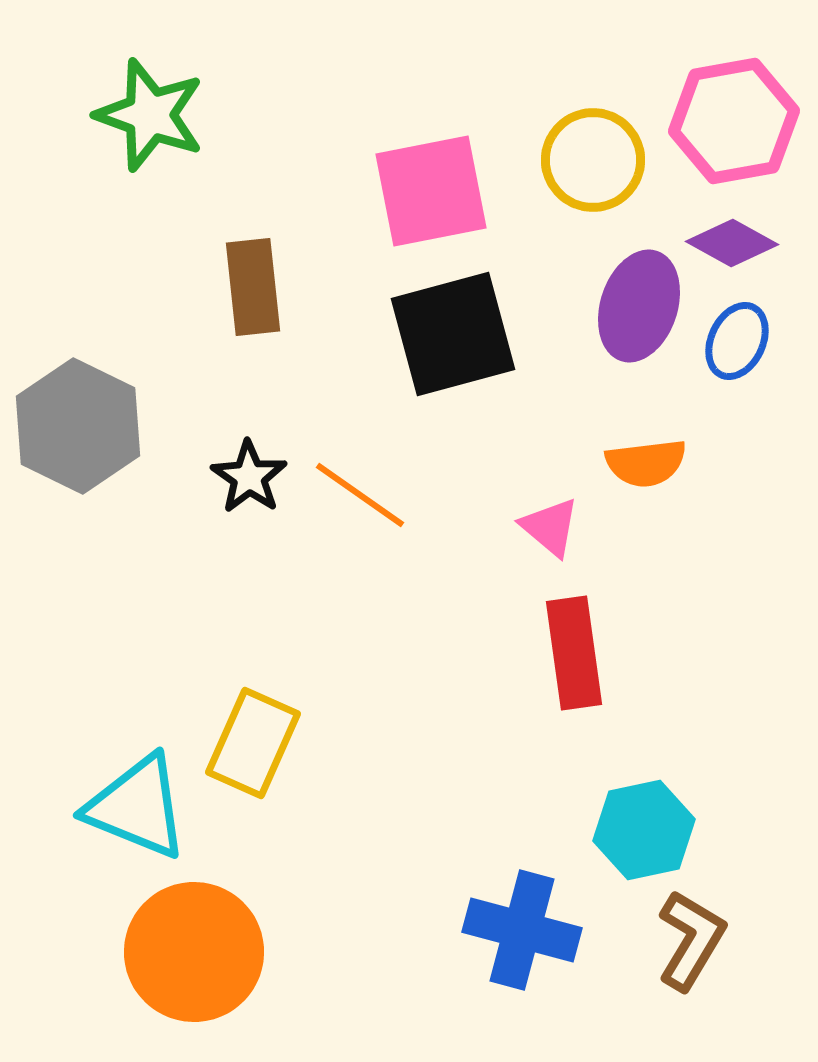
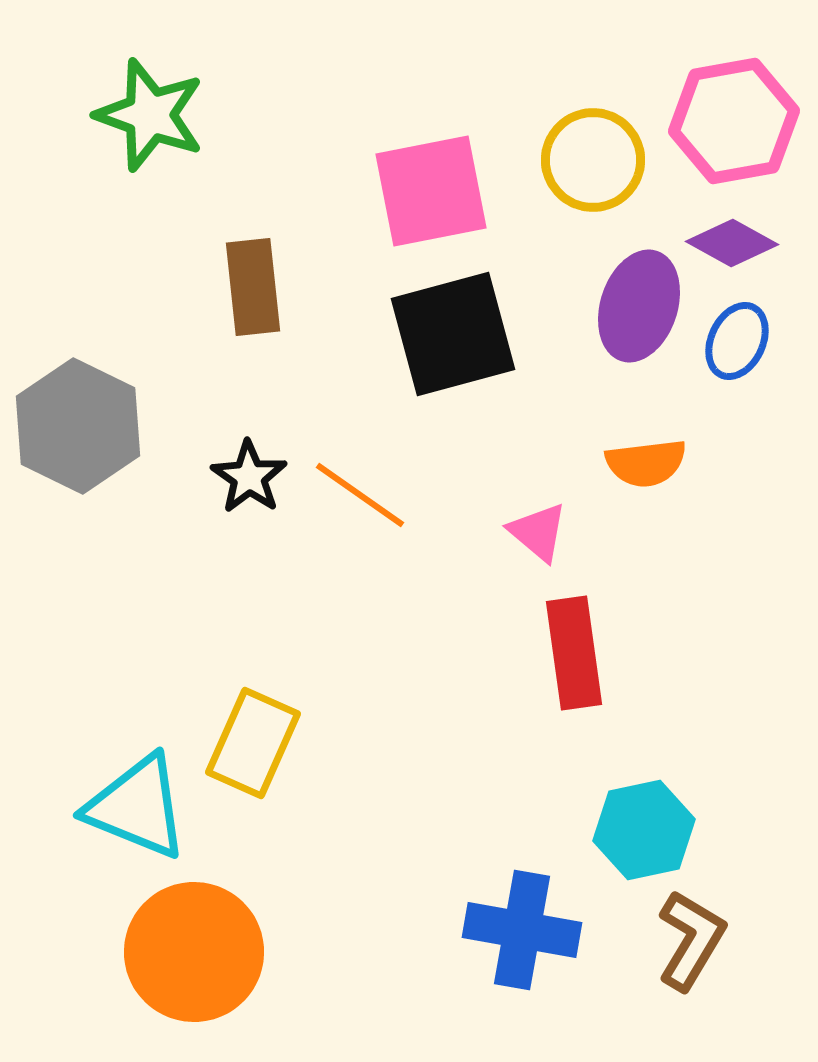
pink triangle: moved 12 px left, 5 px down
blue cross: rotated 5 degrees counterclockwise
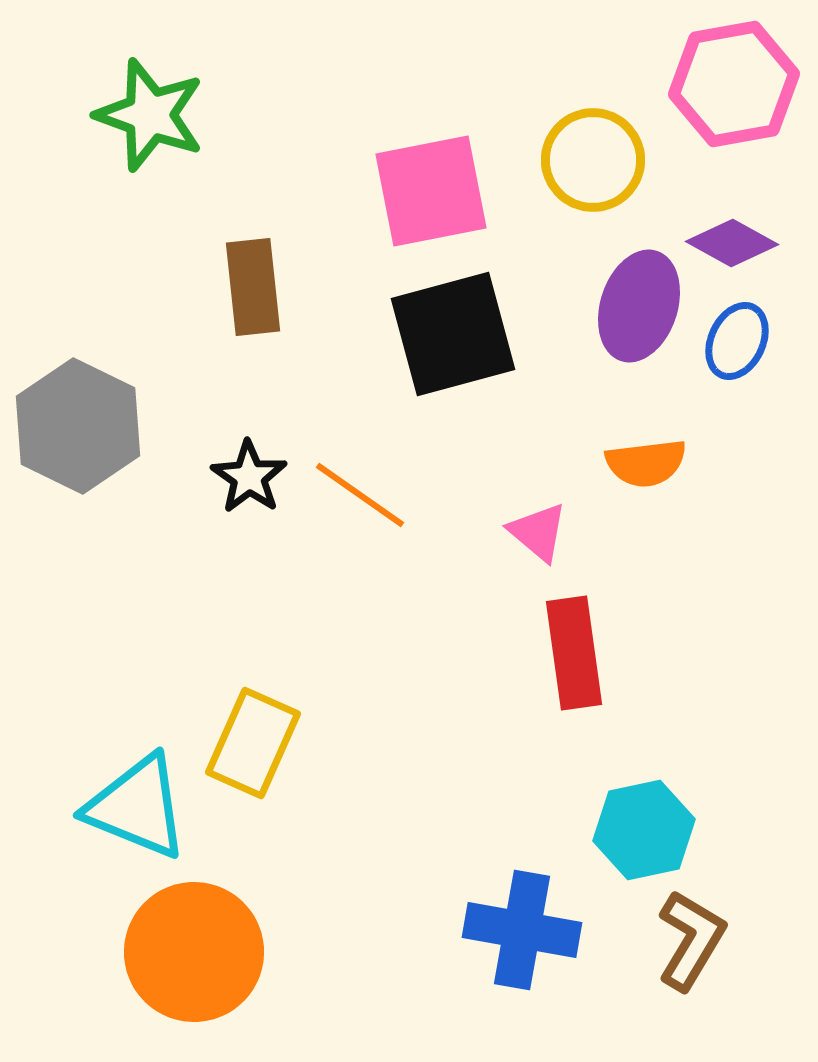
pink hexagon: moved 37 px up
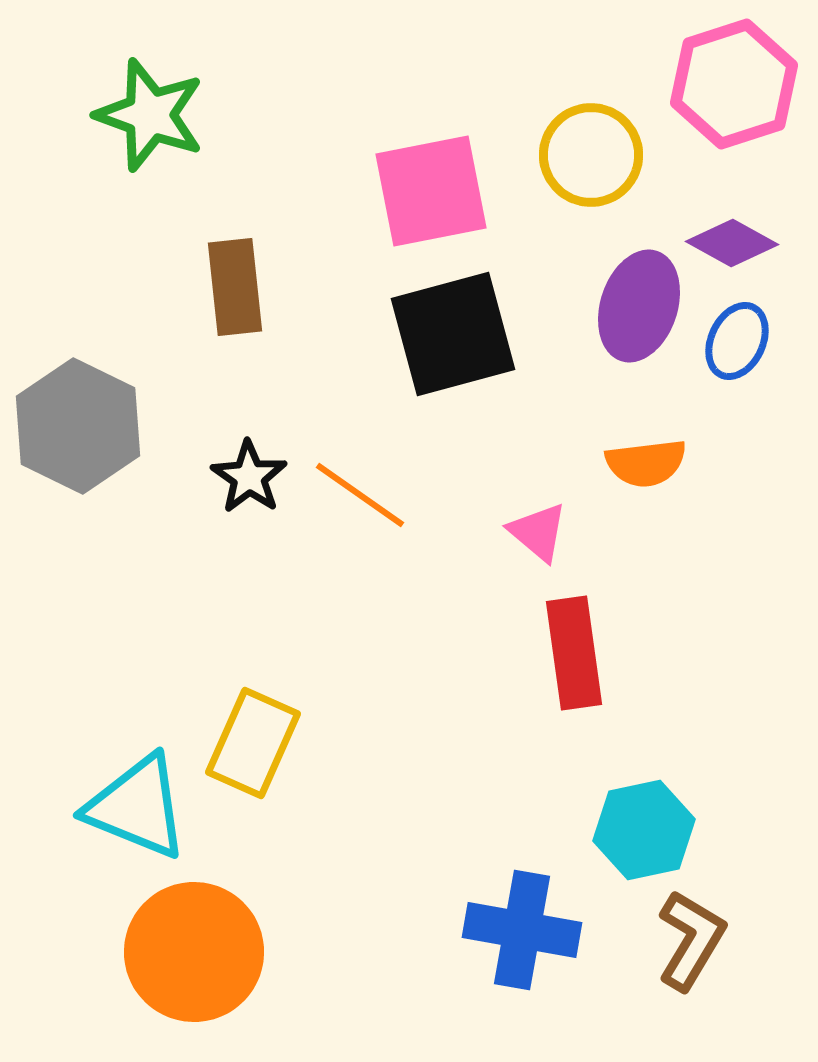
pink hexagon: rotated 8 degrees counterclockwise
yellow circle: moved 2 px left, 5 px up
brown rectangle: moved 18 px left
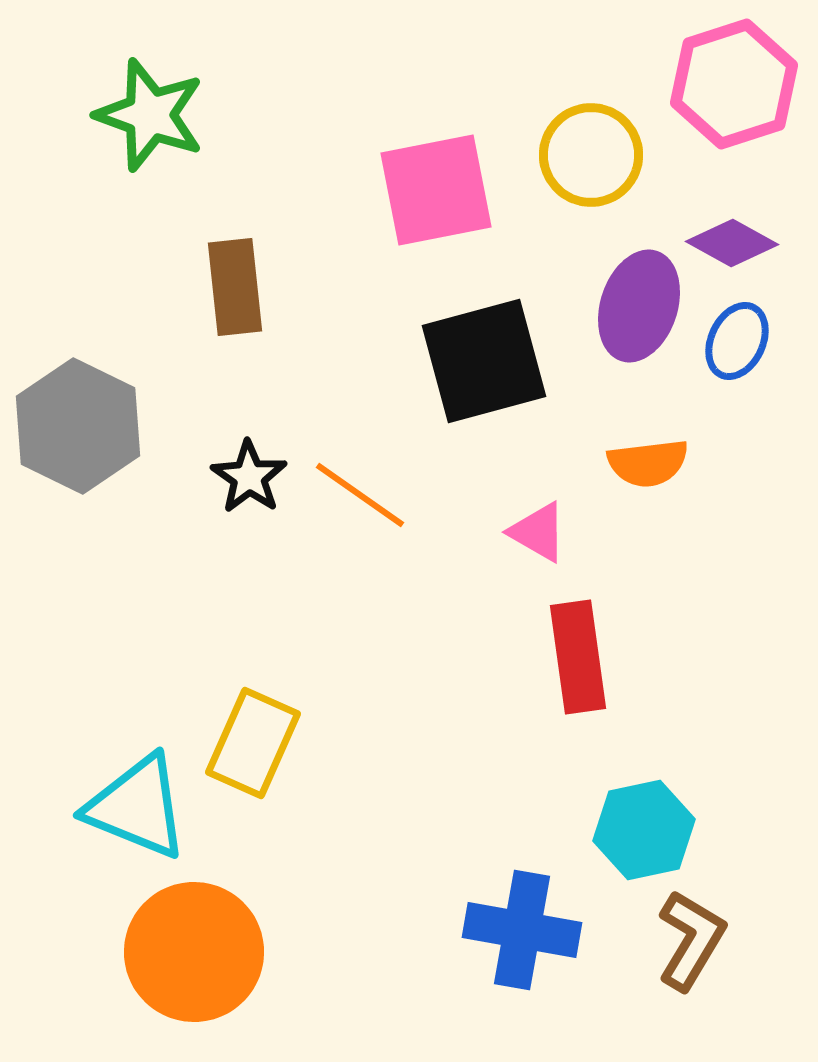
pink square: moved 5 px right, 1 px up
black square: moved 31 px right, 27 px down
orange semicircle: moved 2 px right
pink triangle: rotated 10 degrees counterclockwise
red rectangle: moved 4 px right, 4 px down
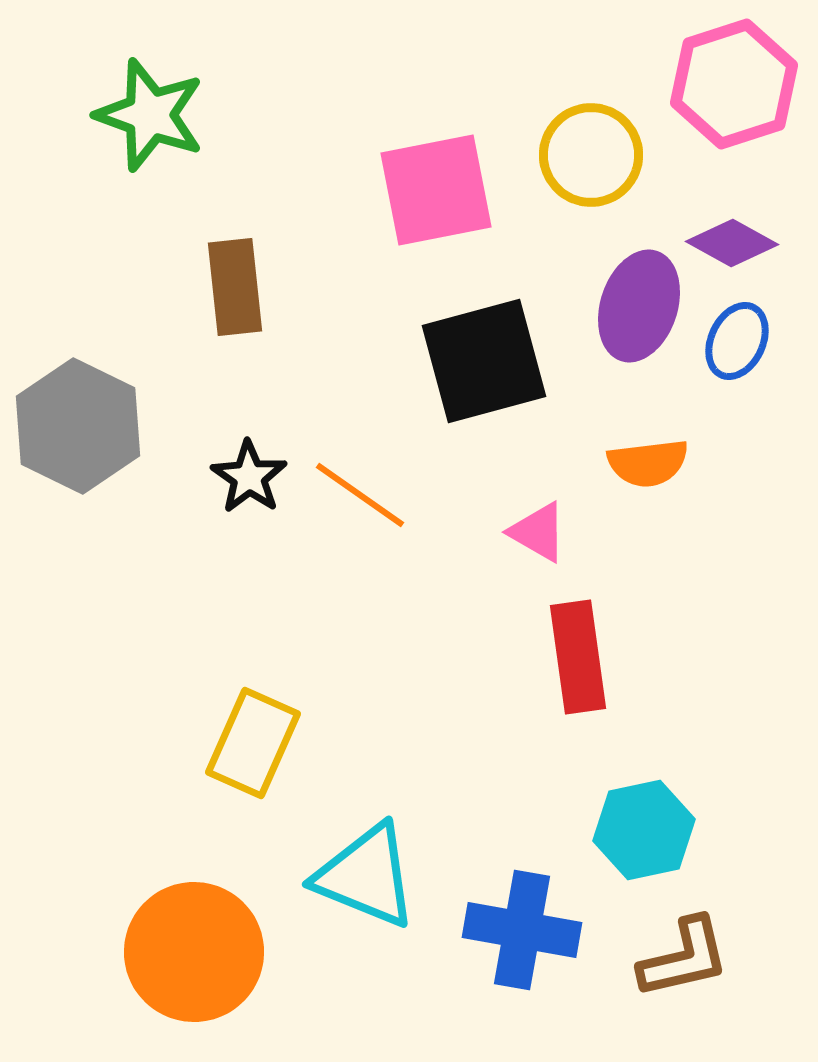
cyan triangle: moved 229 px right, 69 px down
brown L-shape: moved 7 px left, 18 px down; rotated 46 degrees clockwise
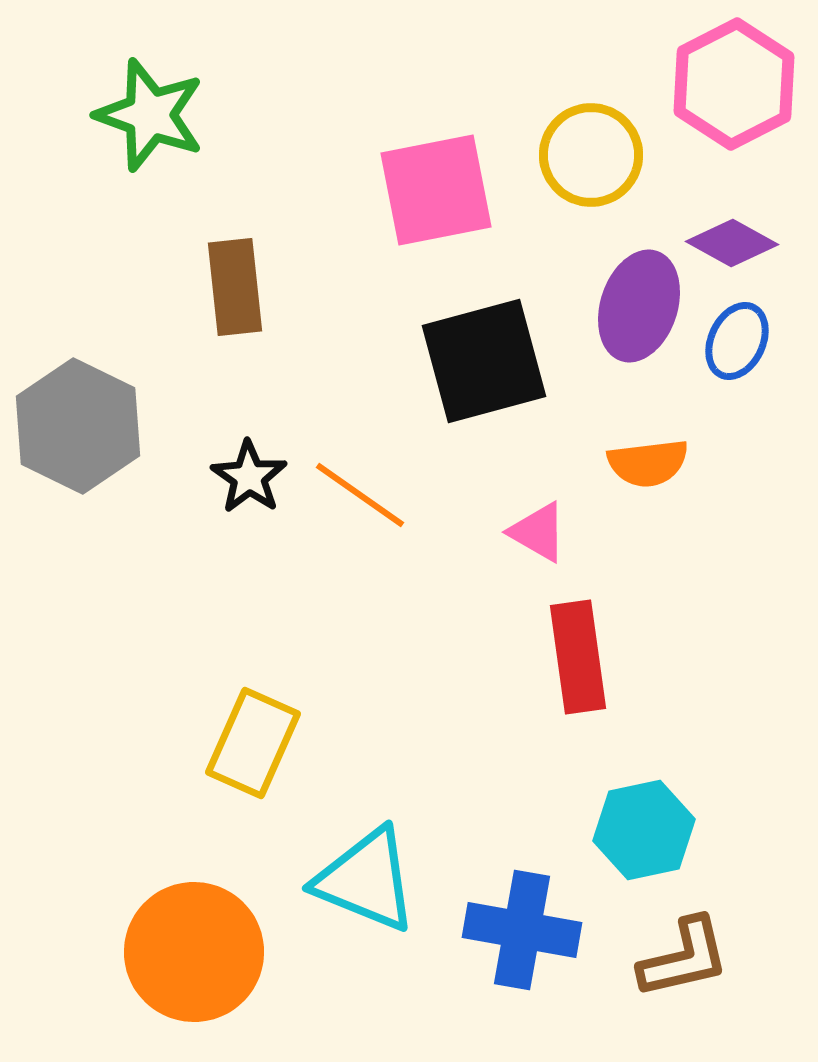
pink hexagon: rotated 9 degrees counterclockwise
cyan triangle: moved 4 px down
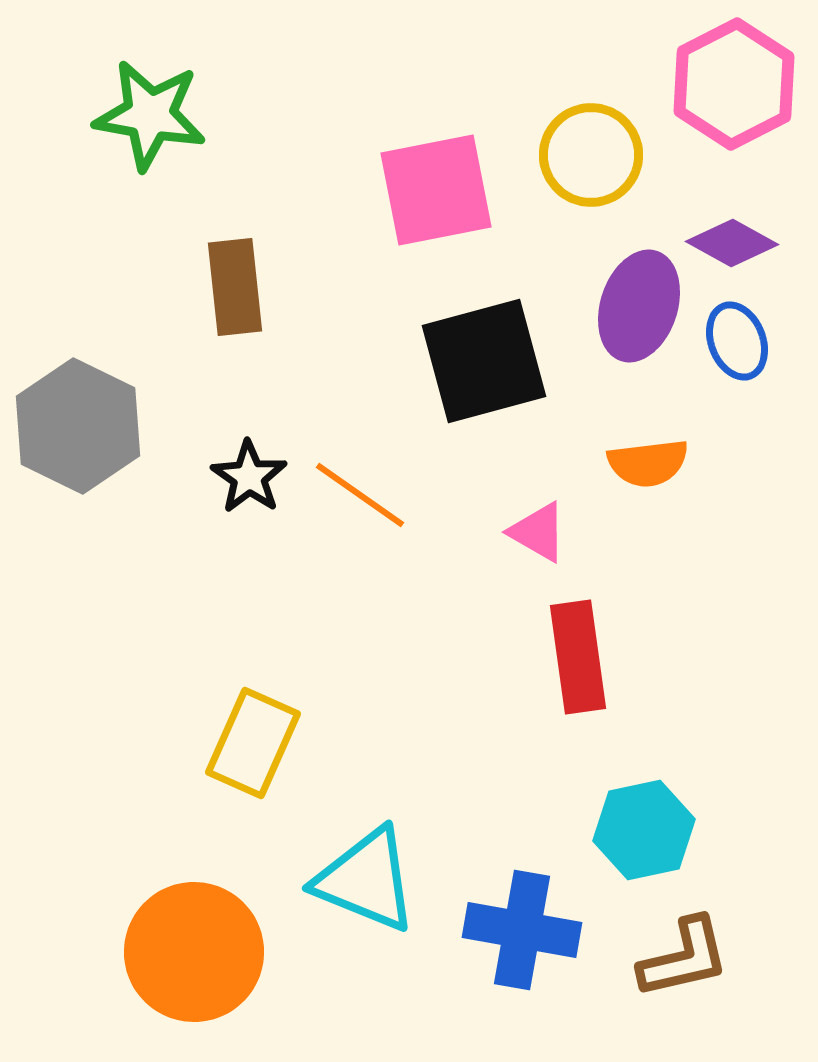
green star: rotated 10 degrees counterclockwise
blue ellipse: rotated 46 degrees counterclockwise
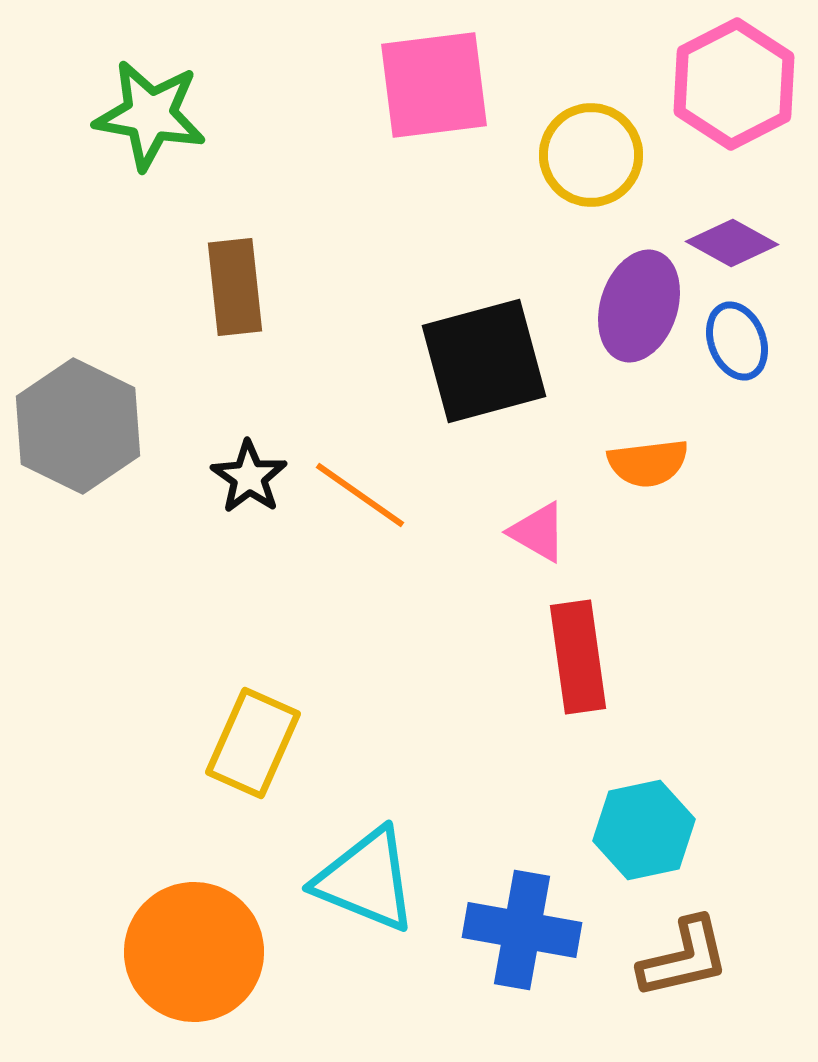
pink square: moved 2 px left, 105 px up; rotated 4 degrees clockwise
